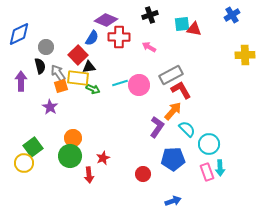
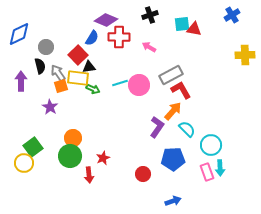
cyan circle: moved 2 px right, 1 px down
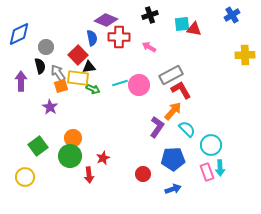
blue semicircle: rotated 42 degrees counterclockwise
green square: moved 5 px right, 1 px up
yellow circle: moved 1 px right, 14 px down
blue arrow: moved 12 px up
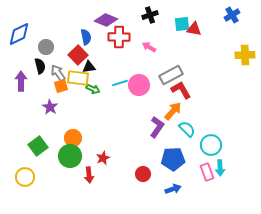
blue semicircle: moved 6 px left, 1 px up
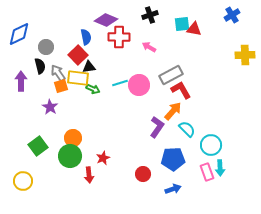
yellow circle: moved 2 px left, 4 px down
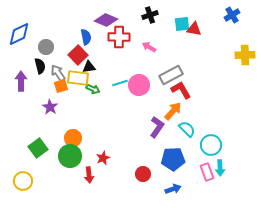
green square: moved 2 px down
